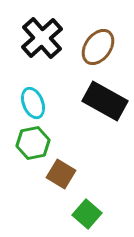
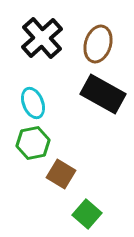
brown ellipse: moved 3 px up; rotated 18 degrees counterclockwise
black rectangle: moved 2 px left, 7 px up
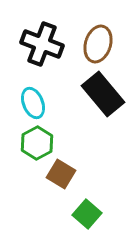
black cross: moved 6 px down; rotated 27 degrees counterclockwise
black rectangle: rotated 21 degrees clockwise
green hexagon: moved 4 px right; rotated 16 degrees counterclockwise
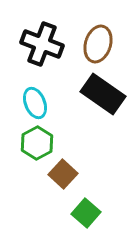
black rectangle: rotated 15 degrees counterclockwise
cyan ellipse: moved 2 px right
brown square: moved 2 px right; rotated 12 degrees clockwise
green square: moved 1 px left, 1 px up
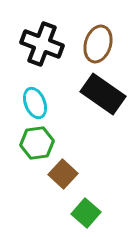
green hexagon: rotated 20 degrees clockwise
